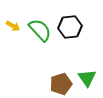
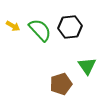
green triangle: moved 12 px up
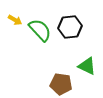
yellow arrow: moved 2 px right, 6 px up
green triangle: rotated 30 degrees counterclockwise
brown pentagon: rotated 25 degrees clockwise
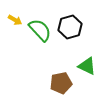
black hexagon: rotated 10 degrees counterclockwise
brown pentagon: moved 1 px up; rotated 20 degrees counterclockwise
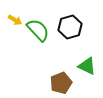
green semicircle: moved 2 px left
brown pentagon: rotated 10 degrees counterclockwise
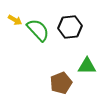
black hexagon: rotated 10 degrees clockwise
green triangle: rotated 24 degrees counterclockwise
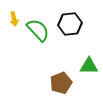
yellow arrow: moved 1 px left, 1 px up; rotated 48 degrees clockwise
black hexagon: moved 3 px up
green triangle: moved 2 px right
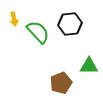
green semicircle: moved 2 px down
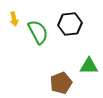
green semicircle: rotated 15 degrees clockwise
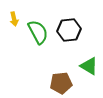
black hexagon: moved 1 px left, 6 px down
green triangle: rotated 30 degrees clockwise
brown pentagon: rotated 15 degrees clockwise
